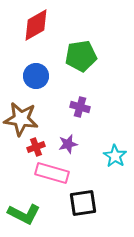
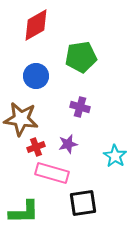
green pentagon: moved 1 px down
green L-shape: moved 2 px up; rotated 28 degrees counterclockwise
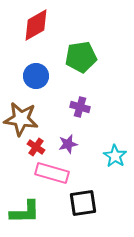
red cross: rotated 36 degrees counterclockwise
green L-shape: moved 1 px right
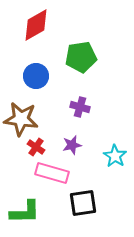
purple star: moved 4 px right, 1 px down
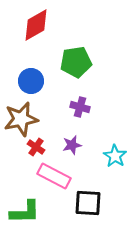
green pentagon: moved 5 px left, 5 px down
blue circle: moved 5 px left, 5 px down
brown star: rotated 20 degrees counterclockwise
pink rectangle: moved 2 px right, 3 px down; rotated 12 degrees clockwise
black square: moved 5 px right; rotated 12 degrees clockwise
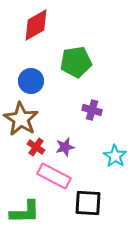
purple cross: moved 12 px right, 3 px down
brown star: rotated 28 degrees counterclockwise
purple star: moved 7 px left, 2 px down
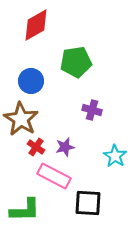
green L-shape: moved 2 px up
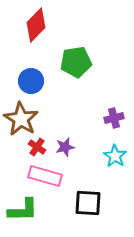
red diamond: rotated 16 degrees counterclockwise
purple cross: moved 22 px right, 8 px down; rotated 30 degrees counterclockwise
red cross: moved 1 px right
pink rectangle: moved 9 px left; rotated 12 degrees counterclockwise
green L-shape: moved 2 px left
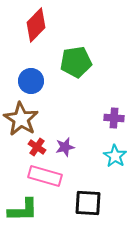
purple cross: rotated 18 degrees clockwise
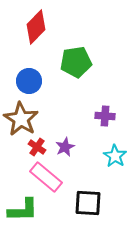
red diamond: moved 2 px down
blue circle: moved 2 px left
purple cross: moved 9 px left, 2 px up
purple star: rotated 12 degrees counterclockwise
pink rectangle: moved 1 px right, 1 px down; rotated 24 degrees clockwise
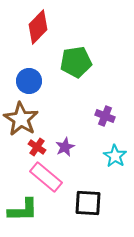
red diamond: moved 2 px right
purple cross: rotated 18 degrees clockwise
